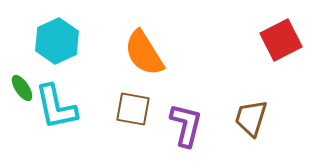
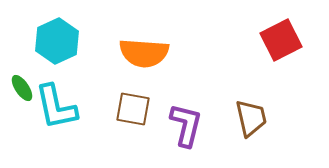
orange semicircle: rotated 54 degrees counterclockwise
brown trapezoid: rotated 150 degrees clockwise
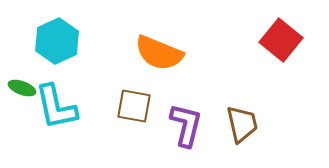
red square: rotated 24 degrees counterclockwise
orange semicircle: moved 15 px right; rotated 18 degrees clockwise
green ellipse: rotated 36 degrees counterclockwise
brown square: moved 1 px right, 3 px up
brown trapezoid: moved 9 px left, 6 px down
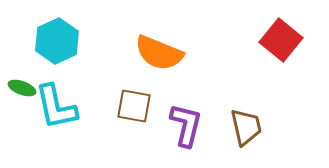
brown trapezoid: moved 4 px right, 3 px down
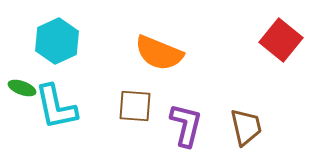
brown square: moved 1 px right; rotated 6 degrees counterclockwise
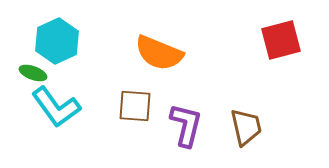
red square: rotated 36 degrees clockwise
green ellipse: moved 11 px right, 15 px up
cyan L-shape: rotated 24 degrees counterclockwise
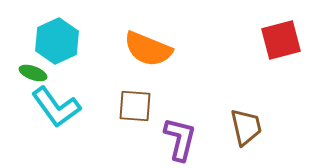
orange semicircle: moved 11 px left, 4 px up
purple L-shape: moved 6 px left, 14 px down
